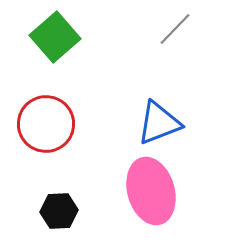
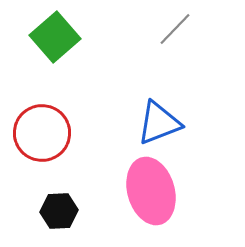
red circle: moved 4 px left, 9 px down
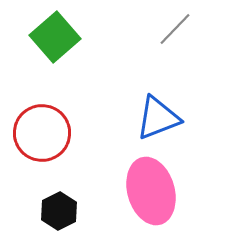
blue triangle: moved 1 px left, 5 px up
black hexagon: rotated 24 degrees counterclockwise
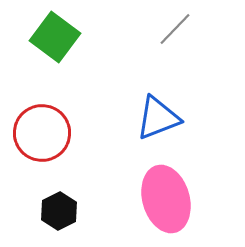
green square: rotated 12 degrees counterclockwise
pink ellipse: moved 15 px right, 8 px down
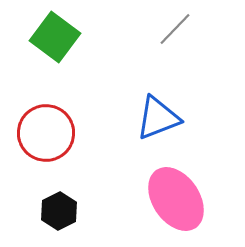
red circle: moved 4 px right
pink ellipse: moved 10 px right; rotated 18 degrees counterclockwise
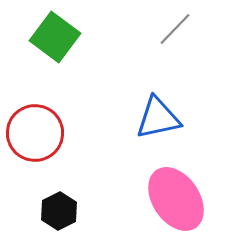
blue triangle: rotated 9 degrees clockwise
red circle: moved 11 px left
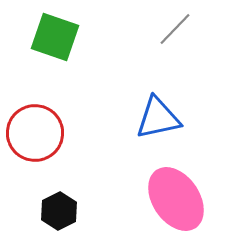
green square: rotated 18 degrees counterclockwise
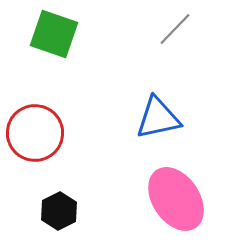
green square: moved 1 px left, 3 px up
